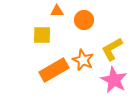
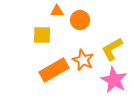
orange circle: moved 4 px left
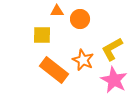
orange circle: moved 1 px up
orange rectangle: rotated 68 degrees clockwise
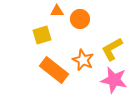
yellow square: rotated 18 degrees counterclockwise
pink star: rotated 16 degrees counterclockwise
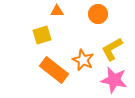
orange circle: moved 18 px right, 5 px up
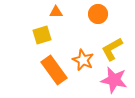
orange triangle: moved 1 px left, 1 px down
orange rectangle: rotated 16 degrees clockwise
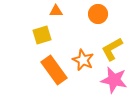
orange triangle: moved 1 px up
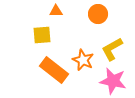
yellow square: rotated 12 degrees clockwise
orange rectangle: rotated 16 degrees counterclockwise
pink star: moved 1 px left, 1 px down
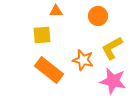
orange circle: moved 2 px down
yellow L-shape: moved 1 px up
orange star: rotated 10 degrees counterclockwise
orange rectangle: moved 5 px left
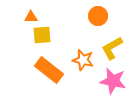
orange triangle: moved 25 px left, 6 px down
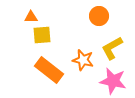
orange circle: moved 1 px right
